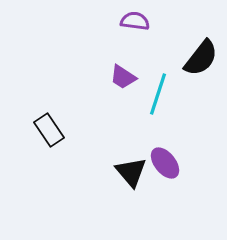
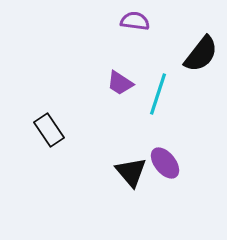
black semicircle: moved 4 px up
purple trapezoid: moved 3 px left, 6 px down
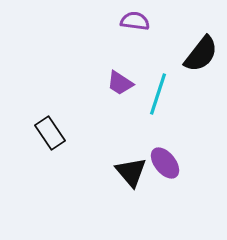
black rectangle: moved 1 px right, 3 px down
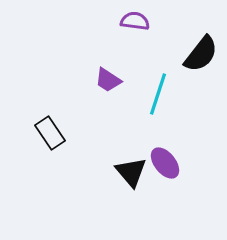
purple trapezoid: moved 12 px left, 3 px up
